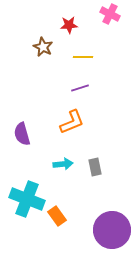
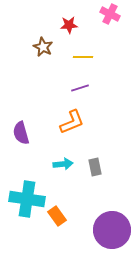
purple semicircle: moved 1 px left, 1 px up
cyan cross: rotated 12 degrees counterclockwise
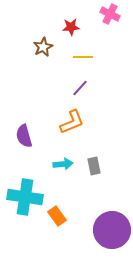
red star: moved 2 px right, 2 px down
brown star: rotated 18 degrees clockwise
purple line: rotated 30 degrees counterclockwise
purple semicircle: moved 3 px right, 3 px down
gray rectangle: moved 1 px left, 1 px up
cyan cross: moved 2 px left, 2 px up
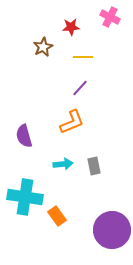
pink cross: moved 3 px down
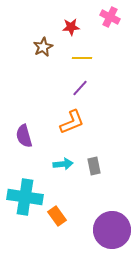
yellow line: moved 1 px left, 1 px down
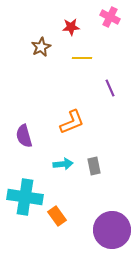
brown star: moved 2 px left
purple line: moved 30 px right; rotated 66 degrees counterclockwise
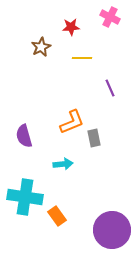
gray rectangle: moved 28 px up
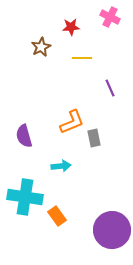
cyan arrow: moved 2 px left, 2 px down
